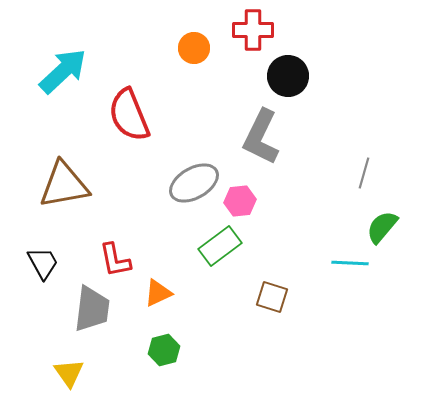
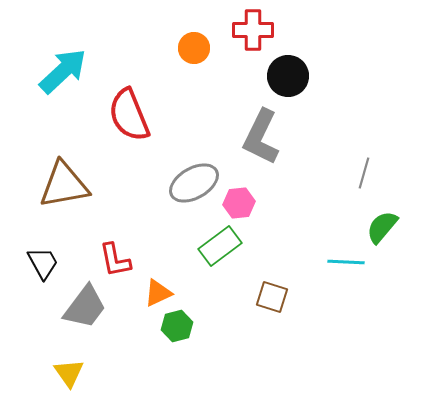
pink hexagon: moved 1 px left, 2 px down
cyan line: moved 4 px left, 1 px up
gray trapezoid: moved 7 px left, 2 px up; rotated 30 degrees clockwise
green hexagon: moved 13 px right, 24 px up
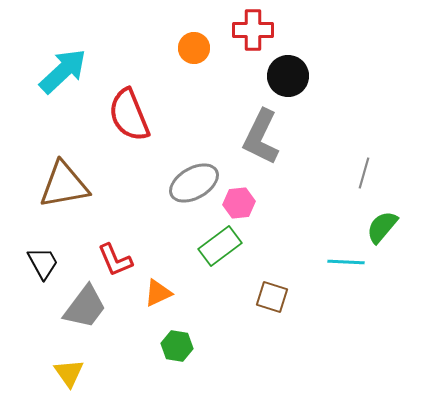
red L-shape: rotated 12 degrees counterclockwise
green hexagon: moved 20 px down; rotated 24 degrees clockwise
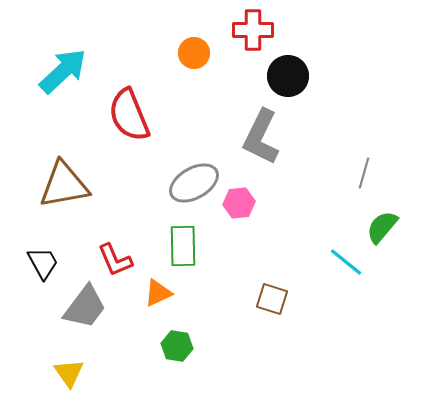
orange circle: moved 5 px down
green rectangle: moved 37 px left; rotated 54 degrees counterclockwise
cyan line: rotated 36 degrees clockwise
brown square: moved 2 px down
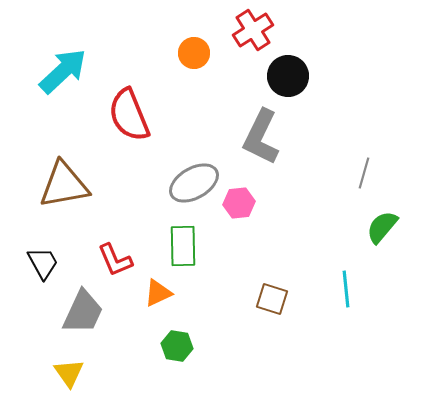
red cross: rotated 33 degrees counterclockwise
cyan line: moved 27 px down; rotated 45 degrees clockwise
gray trapezoid: moved 2 px left, 5 px down; rotated 12 degrees counterclockwise
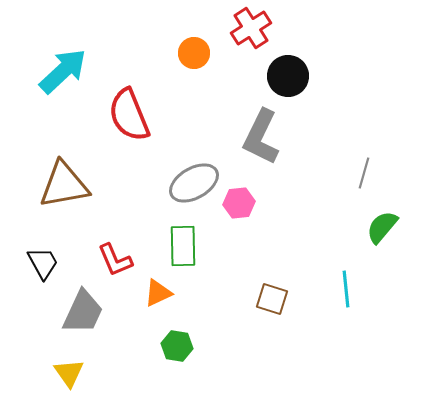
red cross: moved 2 px left, 2 px up
